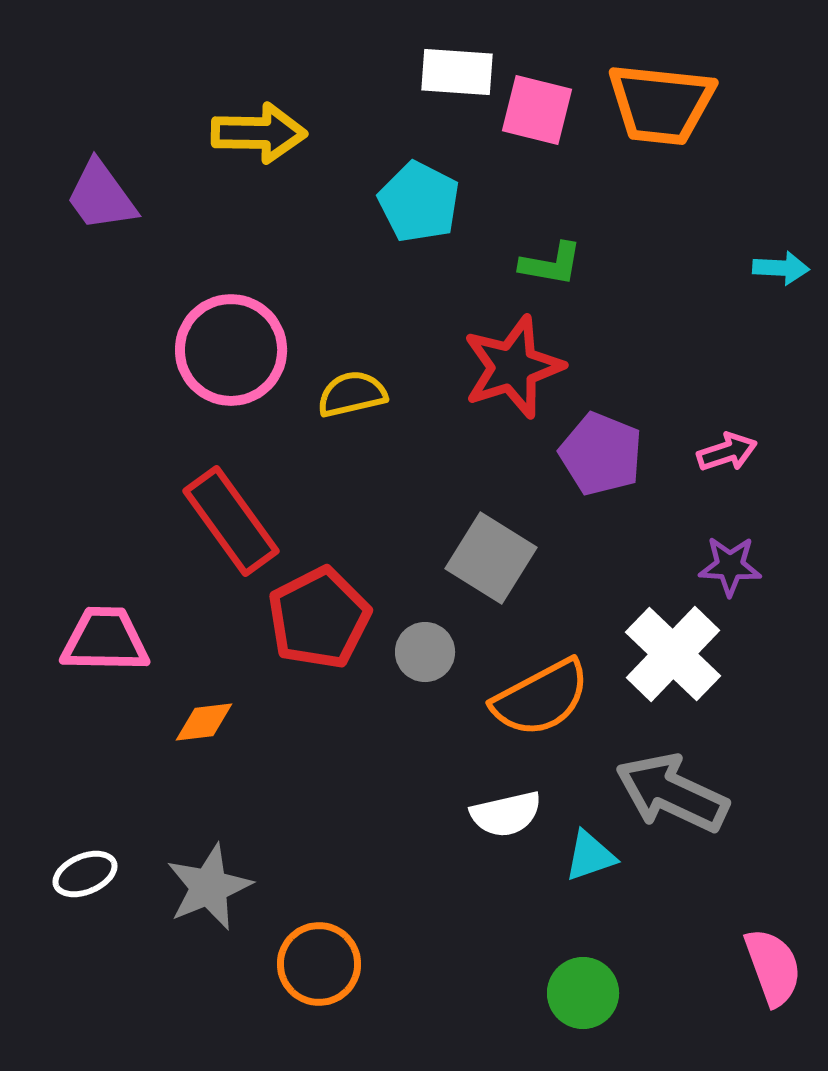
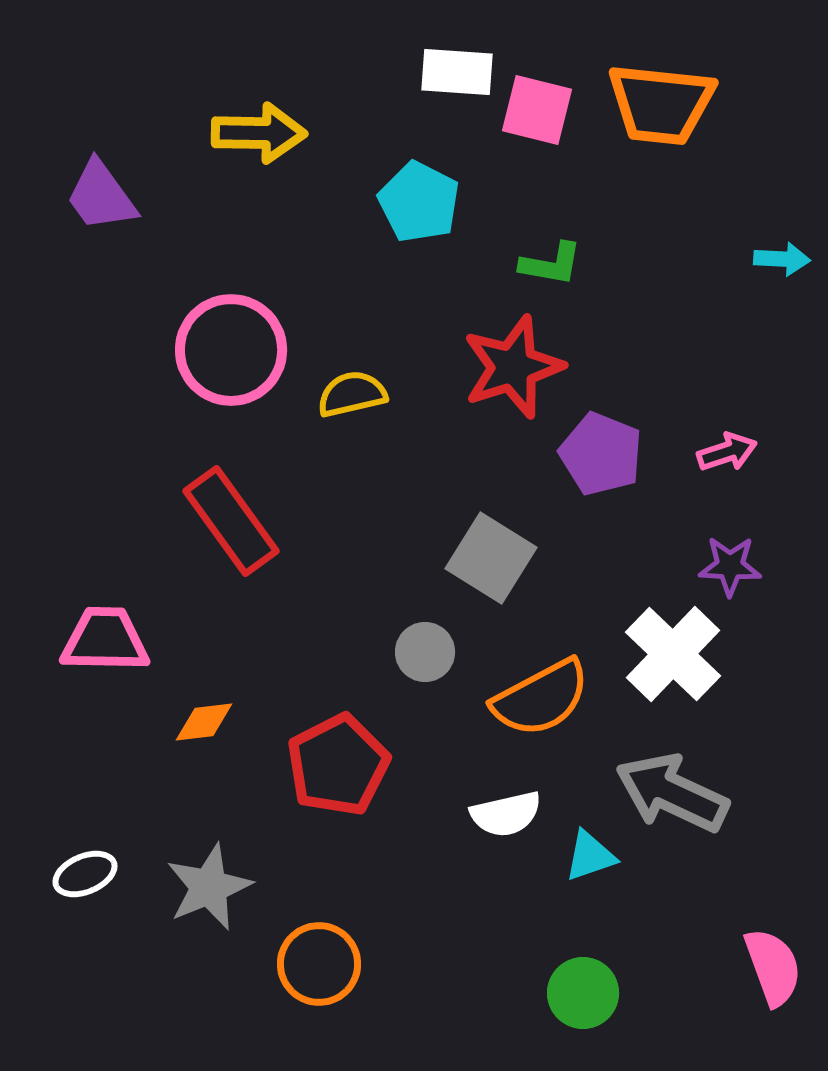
cyan arrow: moved 1 px right, 9 px up
red pentagon: moved 19 px right, 147 px down
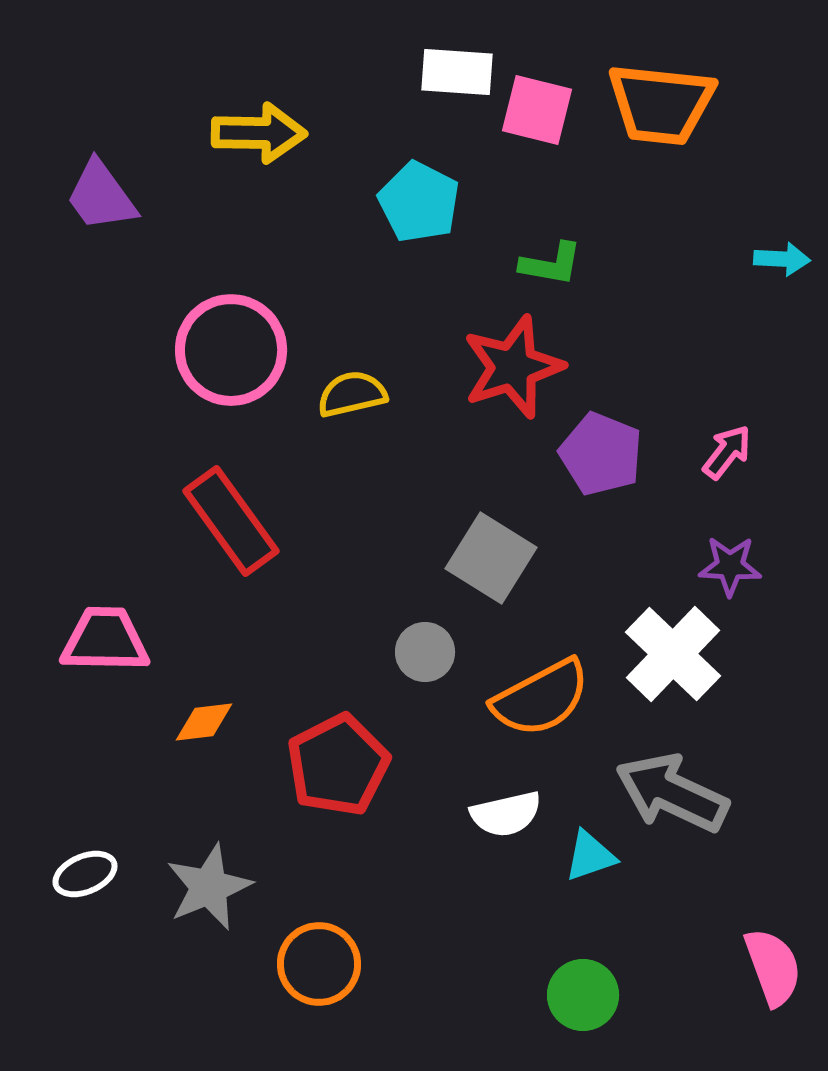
pink arrow: rotated 34 degrees counterclockwise
green circle: moved 2 px down
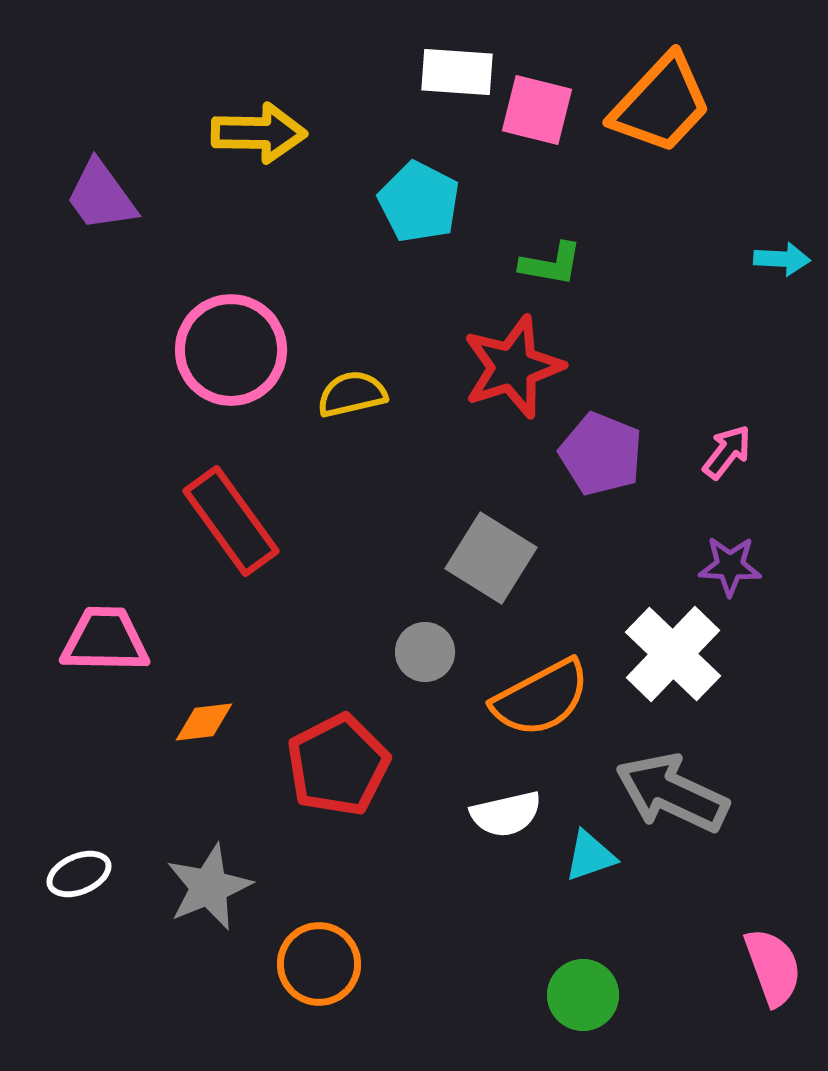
orange trapezoid: rotated 53 degrees counterclockwise
white ellipse: moved 6 px left
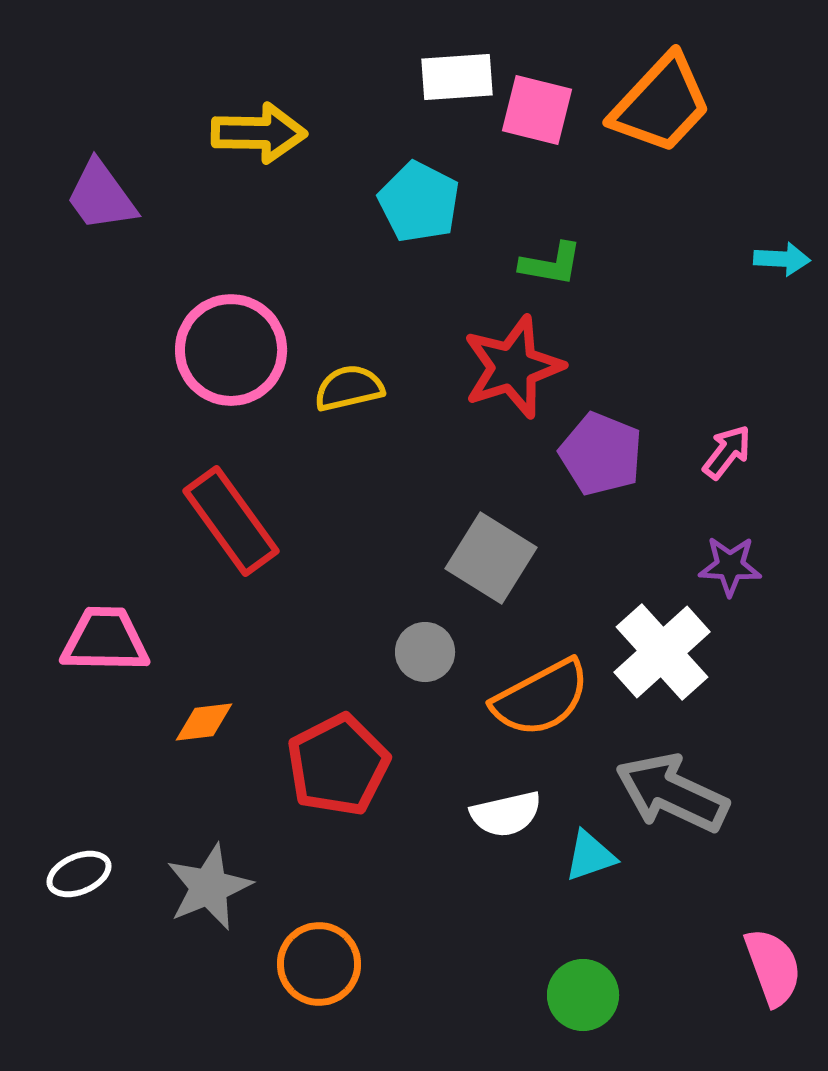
white rectangle: moved 5 px down; rotated 8 degrees counterclockwise
yellow semicircle: moved 3 px left, 6 px up
white cross: moved 11 px left, 2 px up; rotated 4 degrees clockwise
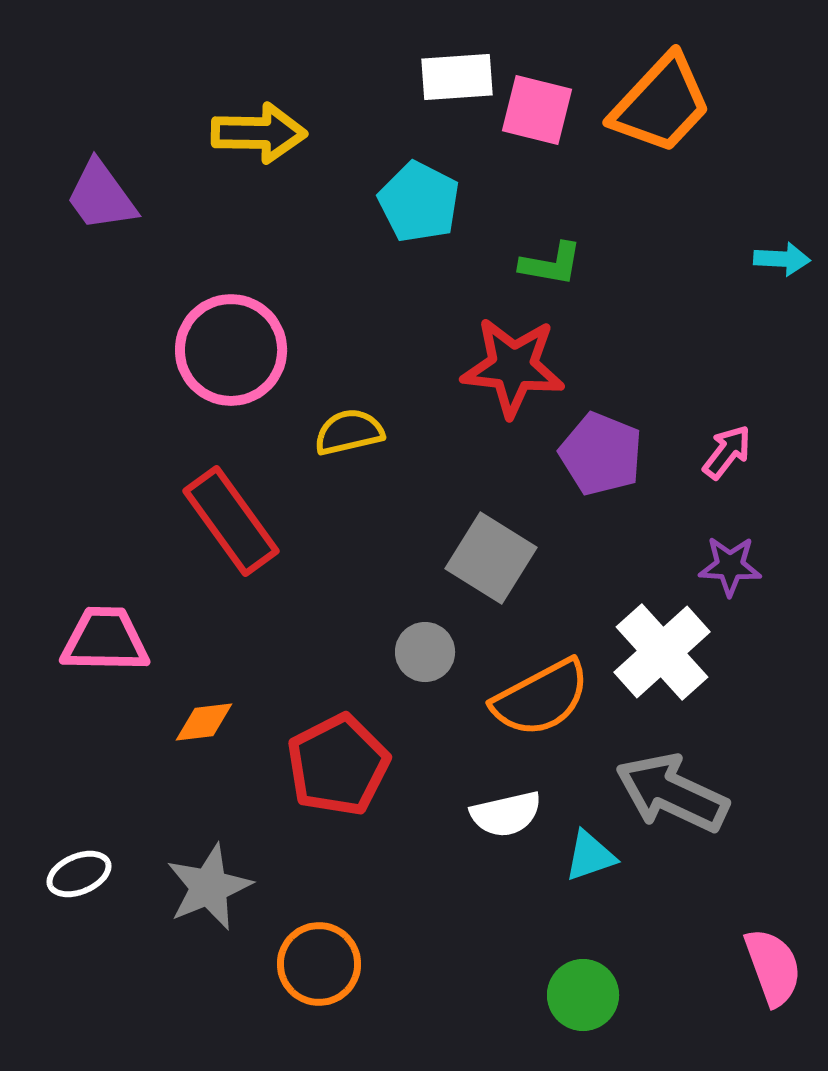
red star: rotated 24 degrees clockwise
yellow semicircle: moved 44 px down
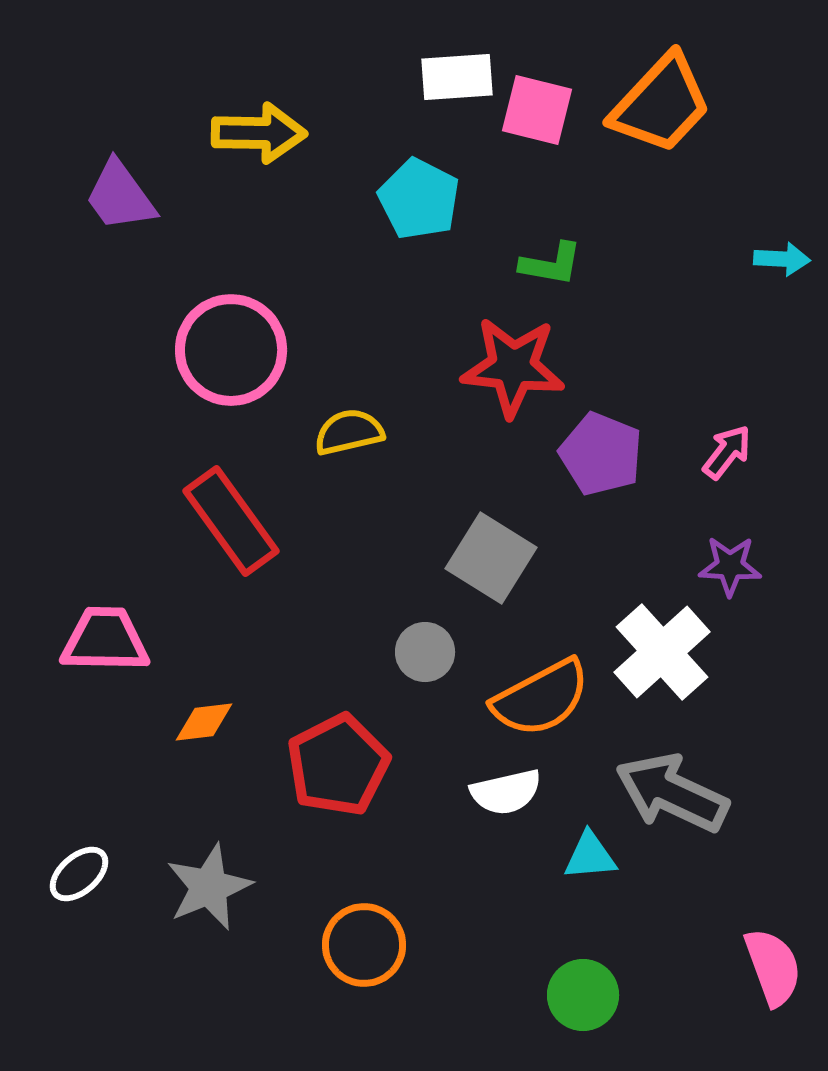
purple trapezoid: moved 19 px right
cyan pentagon: moved 3 px up
white semicircle: moved 22 px up
cyan triangle: rotated 14 degrees clockwise
white ellipse: rotated 18 degrees counterclockwise
orange circle: moved 45 px right, 19 px up
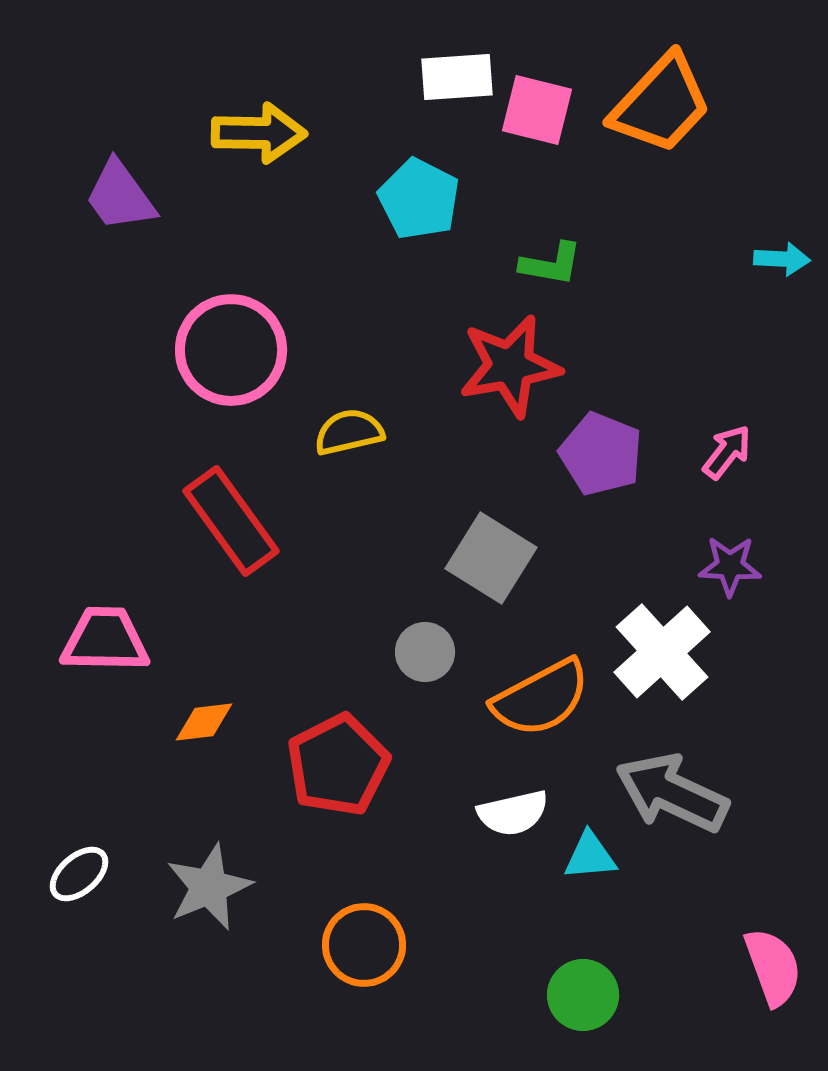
red star: moved 3 px left, 1 px up; rotated 16 degrees counterclockwise
white semicircle: moved 7 px right, 21 px down
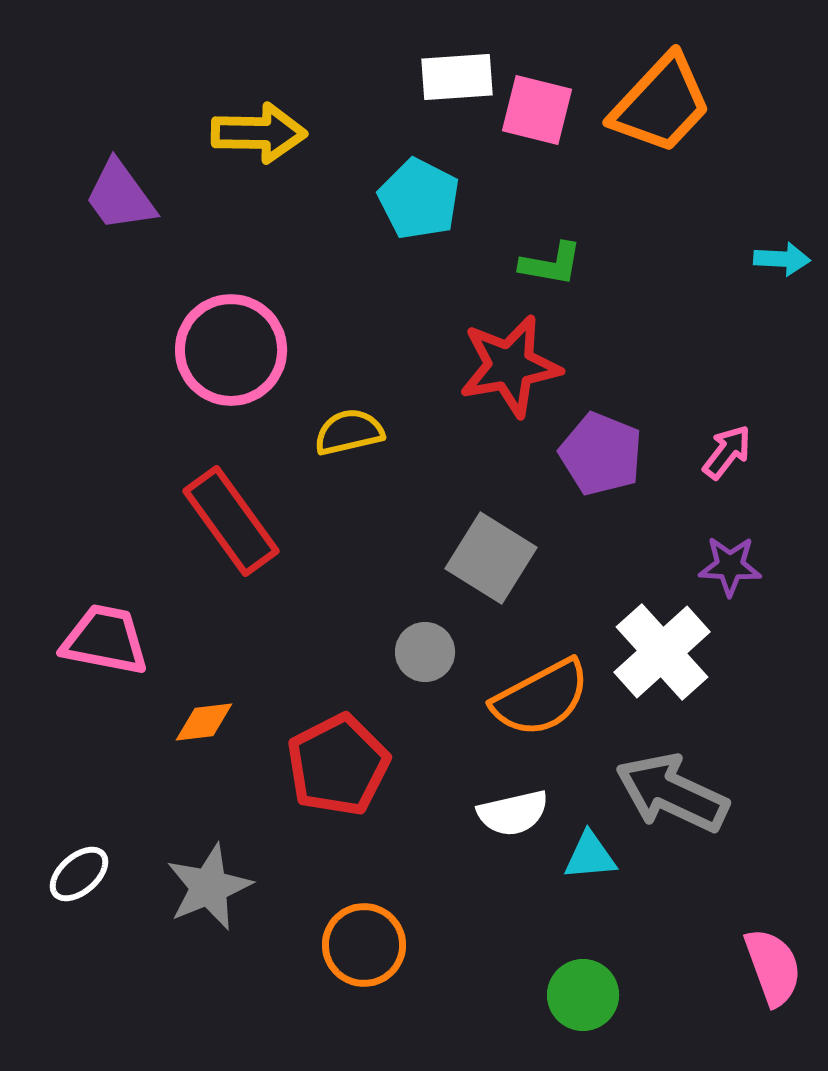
pink trapezoid: rotated 10 degrees clockwise
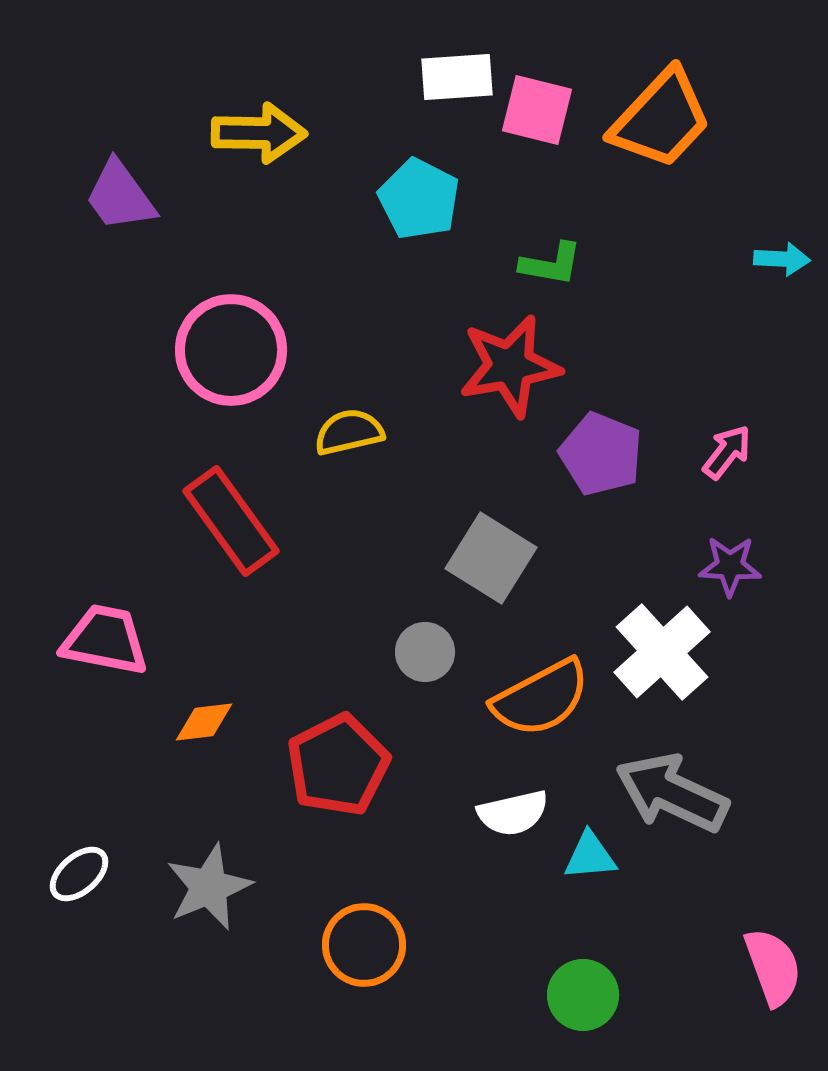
orange trapezoid: moved 15 px down
